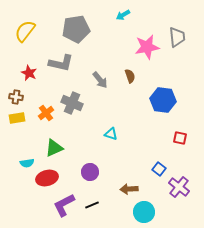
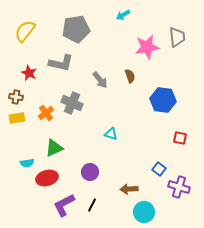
purple cross: rotated 20 degrees counterclockwise
black line: rotated 40 degrees counterclockwise
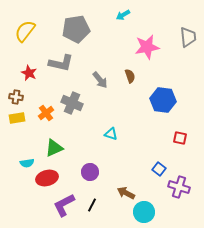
gray trapezoid: moved 11 px right
brown arrow: moved 3 px left, 4 px down; rotated 30 degrees clockwise
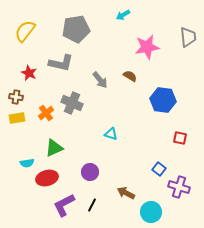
brown semicircle: rotated 40 degrees counterclockwise
cyan circle: moved 7 px right
